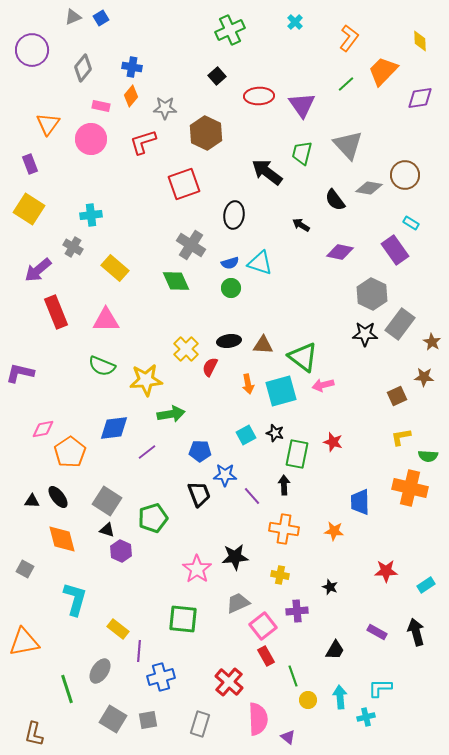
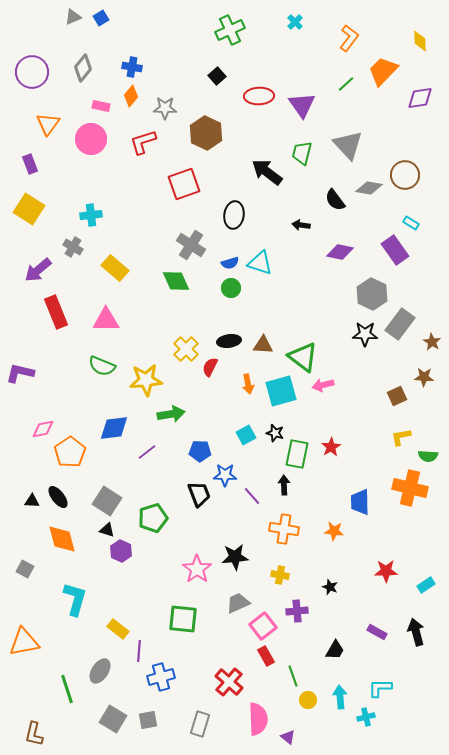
purple circle at (32, 50): moved 22 px down
black arrow at (301, 225): rotated 24 degrees counterclockwise
red star at (333, 442): moved 2 px left, 5 px down; rotated 24 degrees clockwise
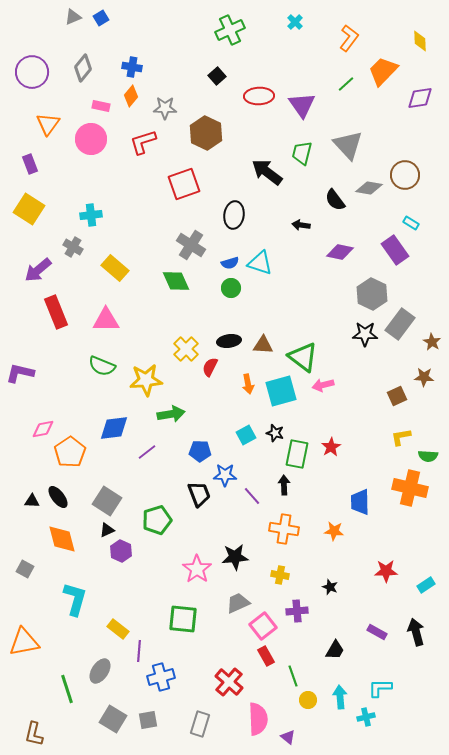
green pentagon at (153, 518): moved 4 px right, 2 px down
black triangle at (107, 530): rotated 42 degrees counterclockwise
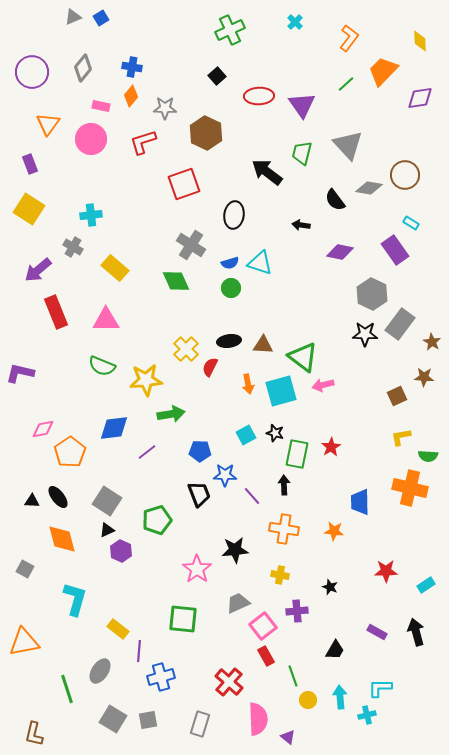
black star at (235, 557): moved 7 px up
cyan cross at (366, 717): moved 1 px right, 2 px up
